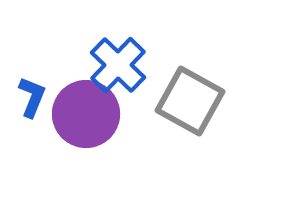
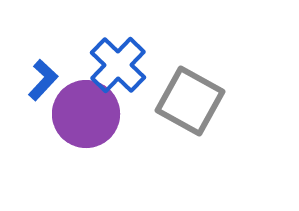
blue L-shape: moved 11 px right, 17 px up; rotated 21 degrees clockwise
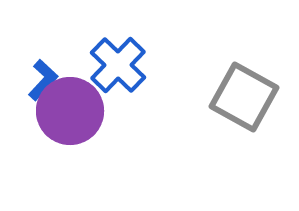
gray square: moved 54 px right, 4 px up
purple circle: moved 16 px left, 3 px up
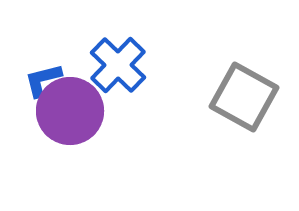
blue L-shape: rotated 147 degrees counterclockwise
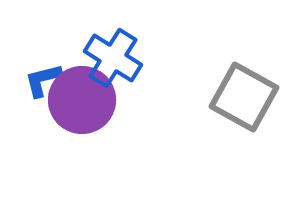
blue cross: moved 5 px left, 7 px up; rotated 12 degrees counterclockwise
purple circle: moved 12 px right, 11 px up
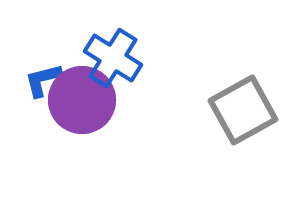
gray square: moved 1 px left, 13 px down; rotated 32 degrees clockwise
